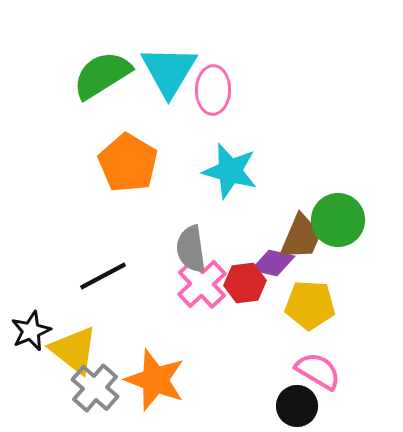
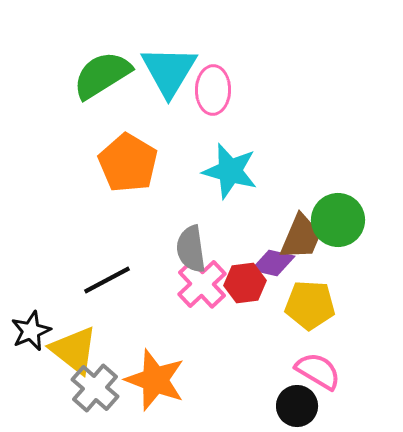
black line: moved 4 px right, 4 px down
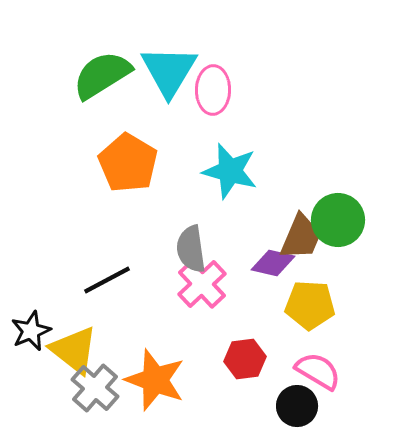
red hexagon: moved 76 px down
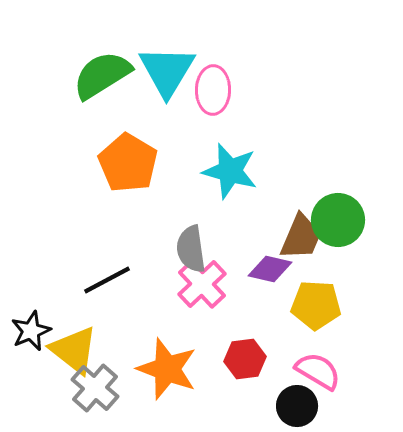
cyan triangle: moved 2 px left
purple diamond: moved 3 px left, 6 px down
yellow pentagon: moved 6 px right
orange star: moved 12 px right, 11 px up
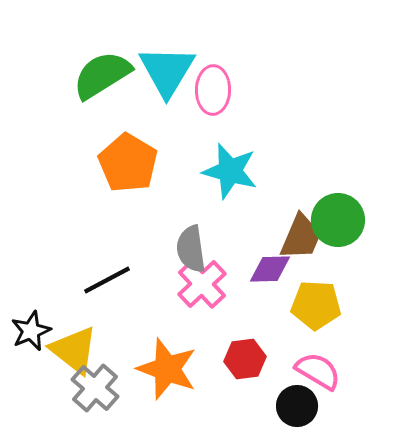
purple diamond: rotated 15 degrees counterclockwise
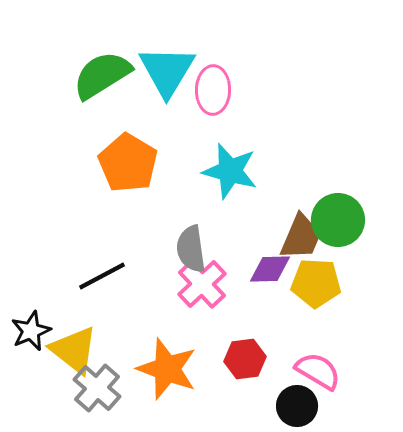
black line: moved 5 px left, 4 px up
yellow pentagon: moved 22 px up
gray cross: moved 2 px right
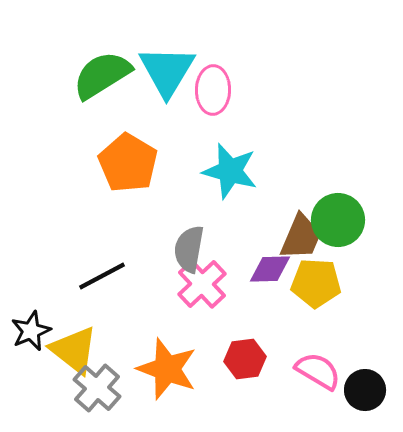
gray semicircle: moved 2 px left; rotated 18 degrees clockwise
black circle: moved 68 px right, 16 px up
